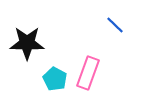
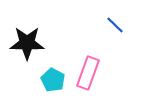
cyan pentagon: moved 2 px left, 1 px down
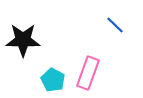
black star: moved 4 px left, 3 px up
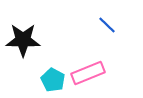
blue line: moved 8 px left
pink rectangle: rotated 48 degrees clockwise
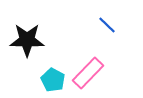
black star: moved 4 px right
pink rectangle: rotated 24 degrees counterclockwise
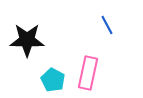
blue line: rotated 18 degrees clockwise
pink rectangle: rotated 32 degrees counterclockwise
